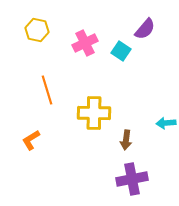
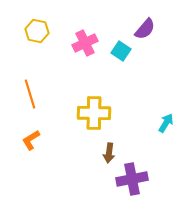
yellow hexagon: moved 1 px down
orange line: moved 17 px left, 4 px down
cyan arrow: rotated 126 degrees clockwise
brown arrow: moved 17 px left, 13 px down
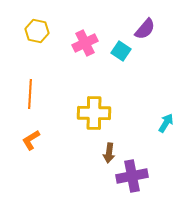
orange line: rotated 20 degrees clockwise
purple cross: moved 3 px up
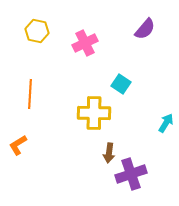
cyan square: moved 33 px down
orange L-shape: moved 13 px left, 5 px down
purple cross: moved 1 px left, 2 px up; rotated 8 degrees counterclockwise
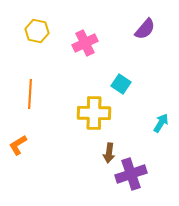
cyan arrow: moved 5 px left
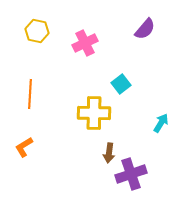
cyan square: rotated 18 degrees clockwise
orange L-shape: moved 6 px right, 2 px down
